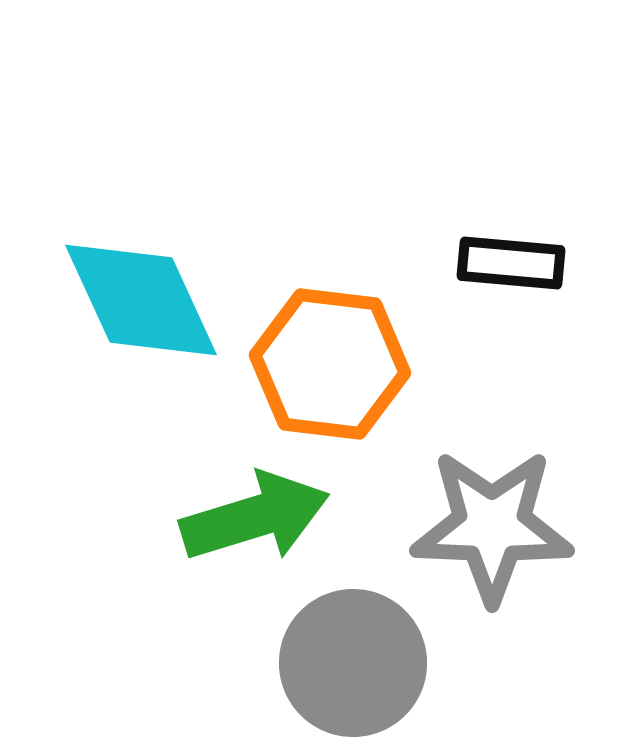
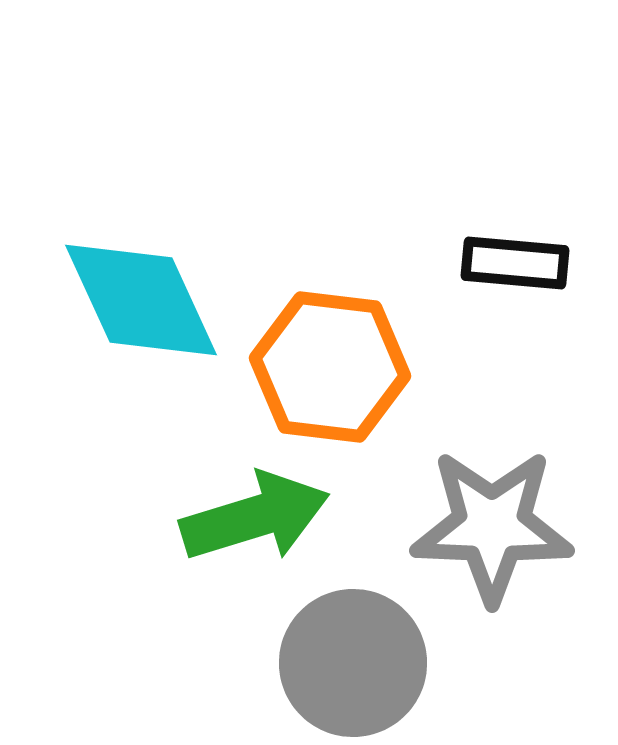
black rectangle: moved 4 px right
orange hexagon: moved 3 px down
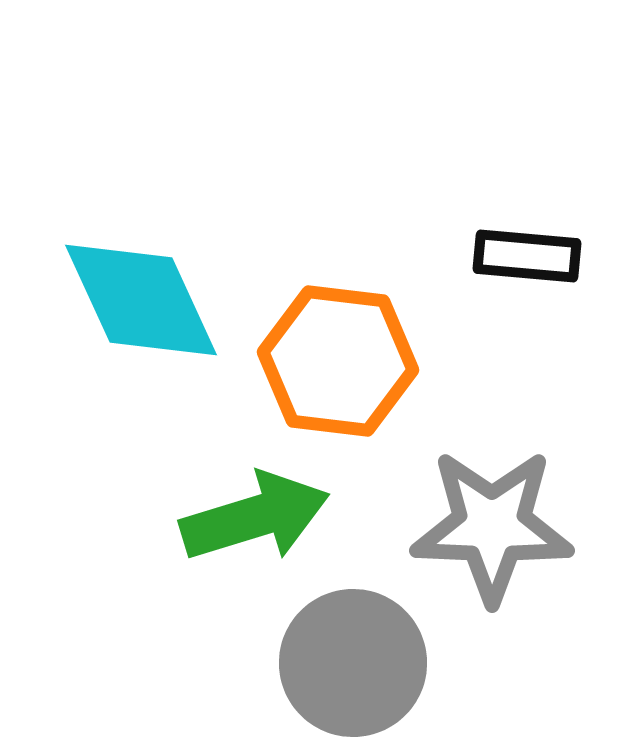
black rectangle: moved 12 px right, 7 px up
orange hexagon: moved 8 px right, 6 px up
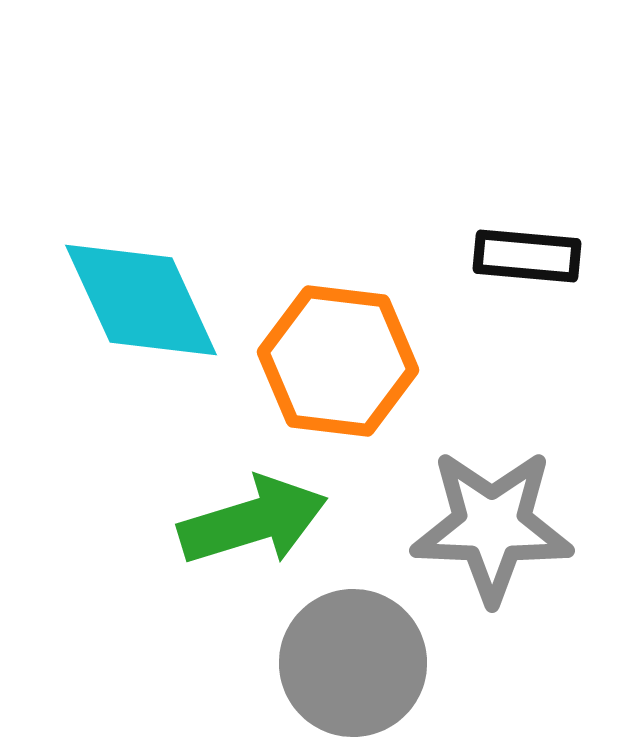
green arrow: moved 2 px left, 4 px down
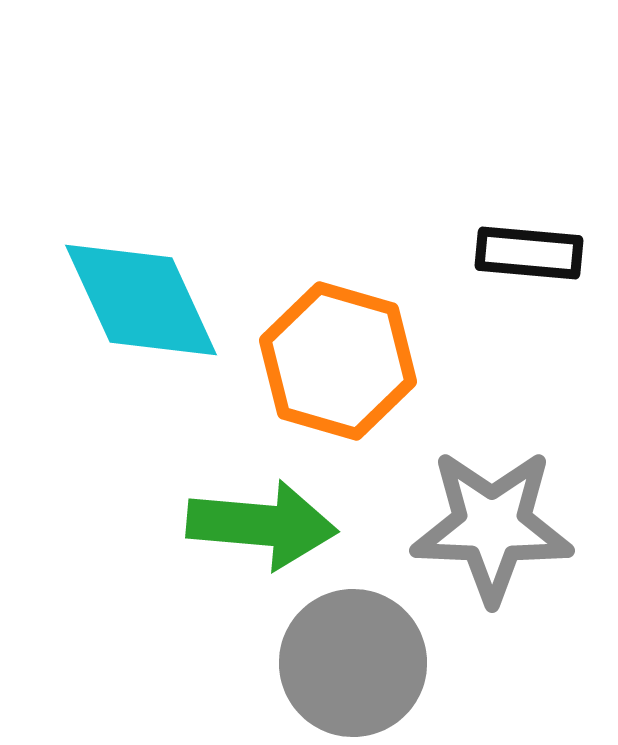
black rectangle: moved 2 px right, 3 px up
orange hexagon: rotated 9 degrees clockwise
green arrow: moved 9 px right, 4 px down; rotated 22 degrees clockwise
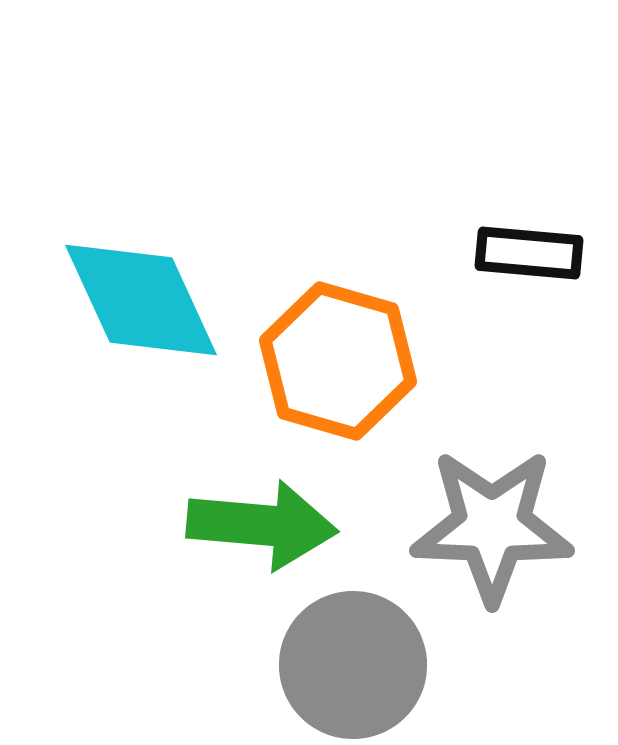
gray circle: moved 2 px down
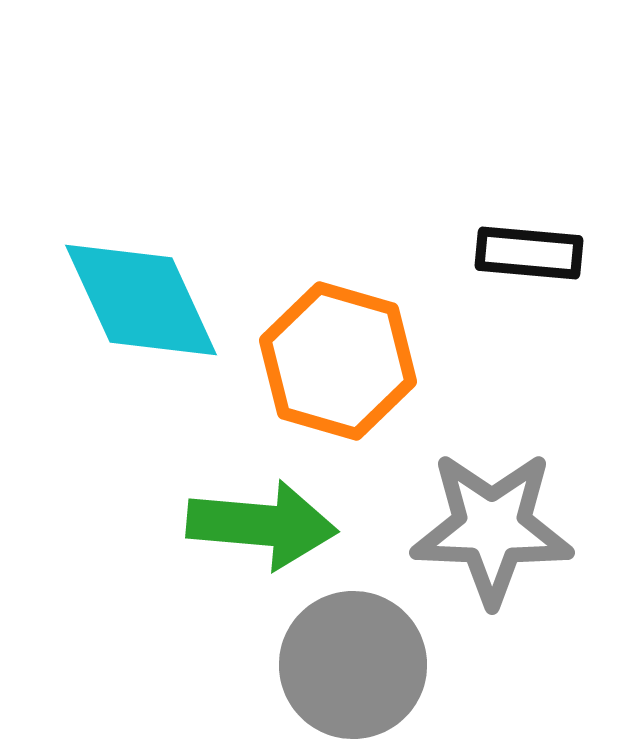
gray star: moved 2 px down
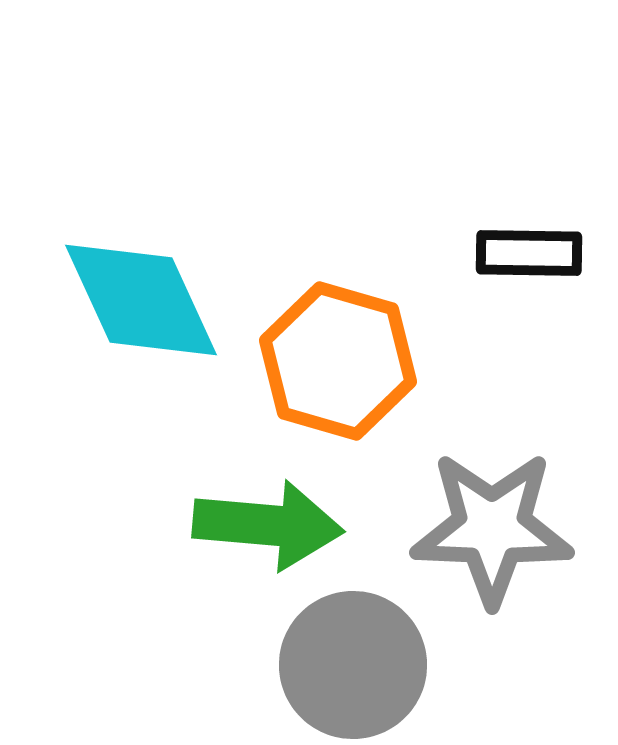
black rectangle: rotated 4 degrees counterclockwise
green arrow: moved 6 px right
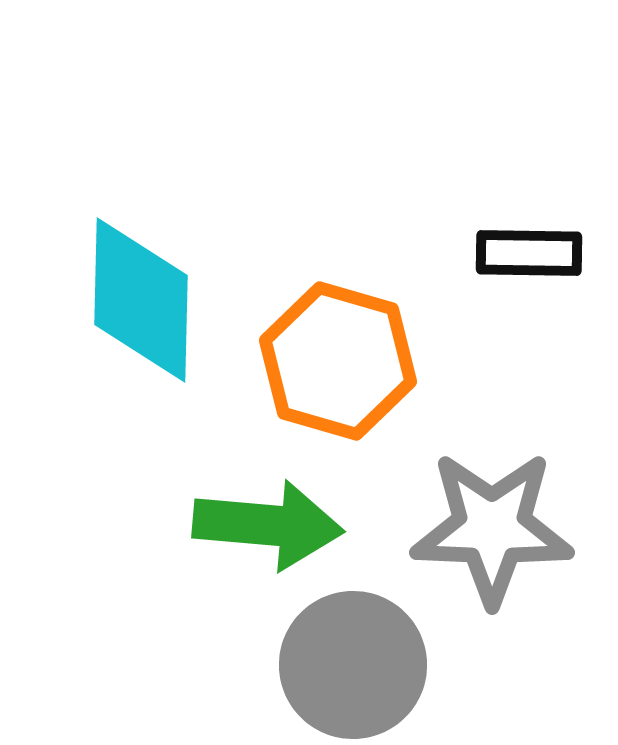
cyan diamond: rotated 26 degrees clockwise
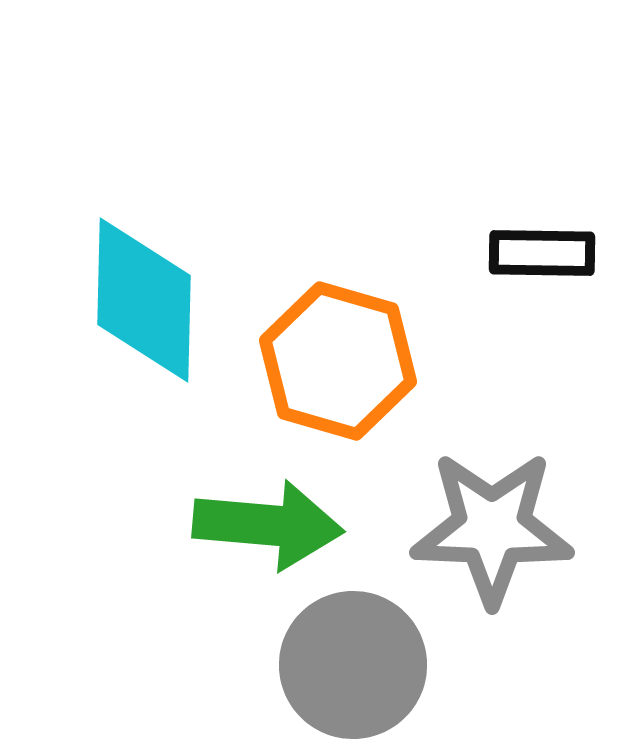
black rectangle: moved 13 px right
cyan diamond: moved 3 px right
